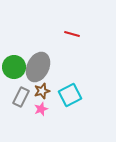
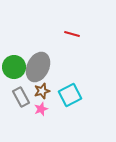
gray rectangle: rotated 54 degrees counterclockwise
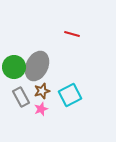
gray ellipse: moved 1 px left, 1 px up
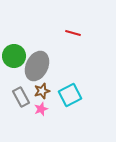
red line: moved 1 px right, 1 px up
green circle: moved 11 px up
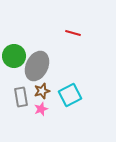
gray rectangle: rotated 18 degrees clockwise
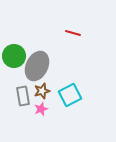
gray rectangle: moved 2 px right, 1 px up
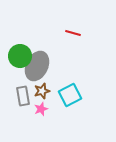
green circle: moved 6 px right
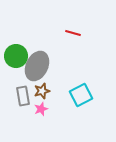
green circle: moved 4 px left
cyan square: moved 11 px right
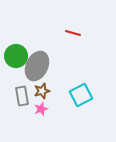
gray rectangle: moved 1 px left
